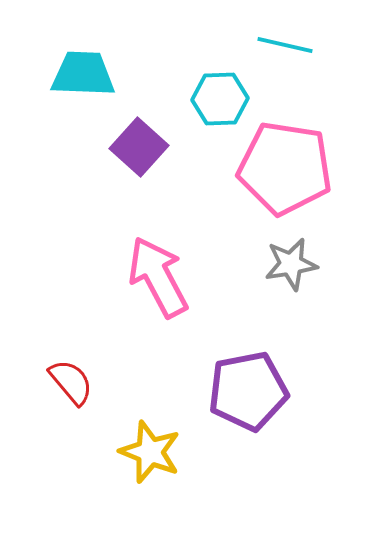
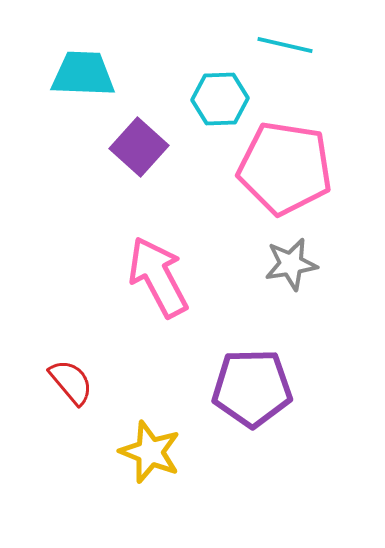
purple pentagon: moved 4 px right, 3 px up; rotated 10 degrees clockwise
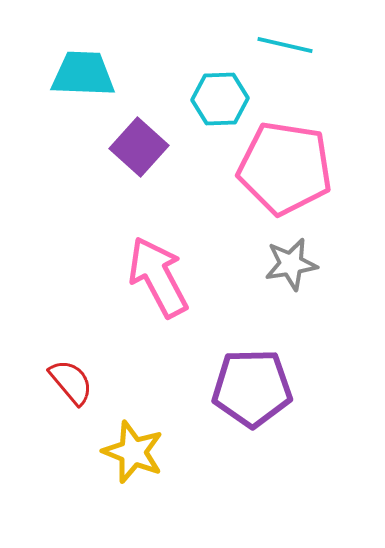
yellow star: moved 17 px left
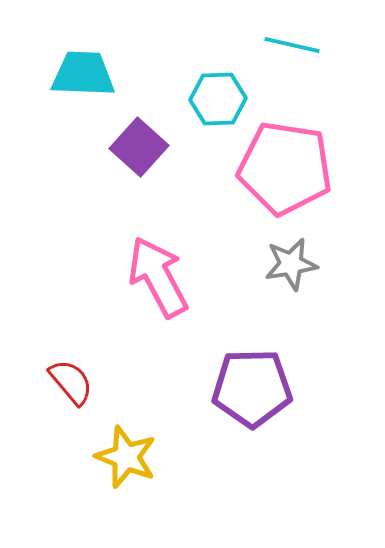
cyan line: moved 7 px right
cyan hexagon: moved 2 px left
yellow star: moved 7 px left, 5 px down
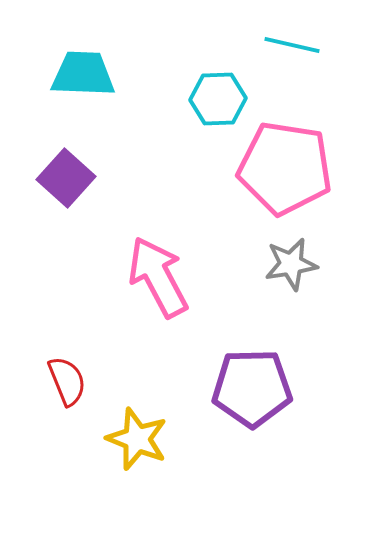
purple square: moved 73 px left, 31 px down
red semicircle: moved 4 px left, 1 px up; rotated 18 degrees clockwise
yellow star: moved 11 px right, 18 px up
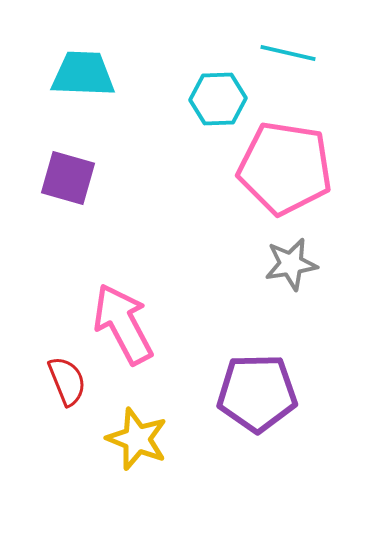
cyan line: moved 4 px left, 8 px down
purple square: moved 2 px right; rotated 26 degrees counterclockwise
pink arrow: moved 35 px left, 47 px down
purple pentagon: moved 5 px right, 5 px down
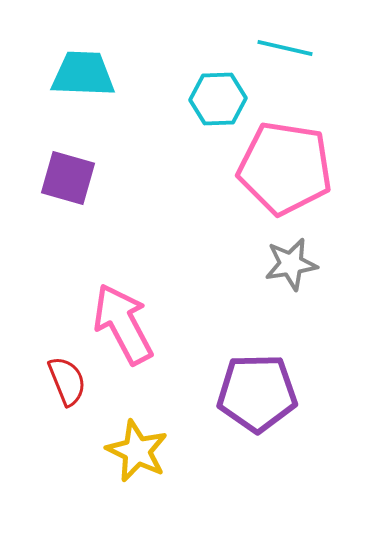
cyan line: moved 3 px left, 5 px up
yellow star: moved 12 px down; rotated 4 degrees clockwise
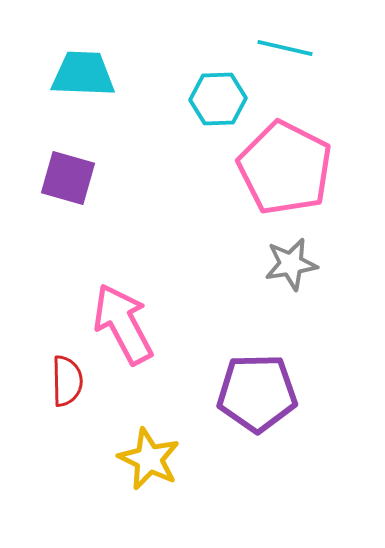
pink pentagon: rotated 18 degrees clockwise
red semicircle: rotated 21 degrees clockwise
yellow star: moved 12 px right, 8 px down
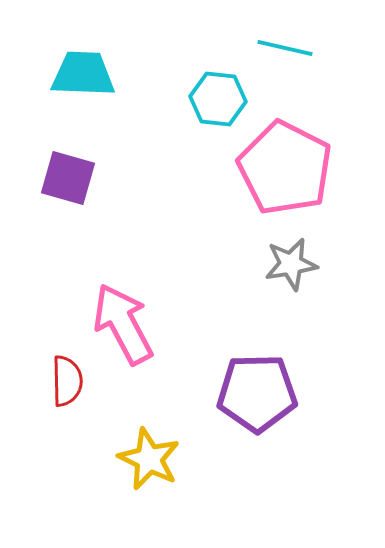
cyan hexagon: rotated 8 degrees clockwise
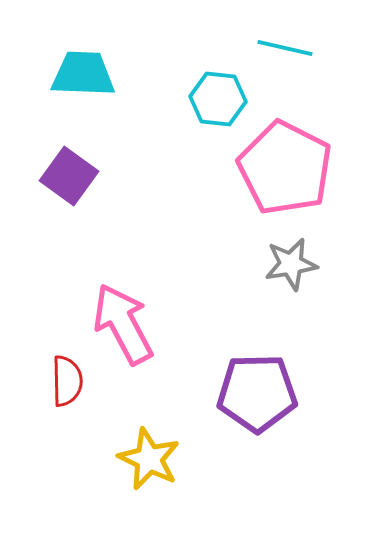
purple square: moved 1 px right, 2 px up; rotated 20 degrees clockwise
